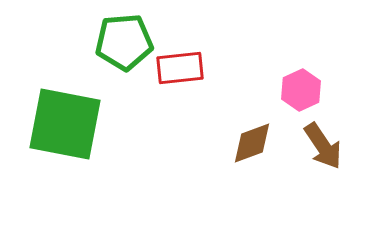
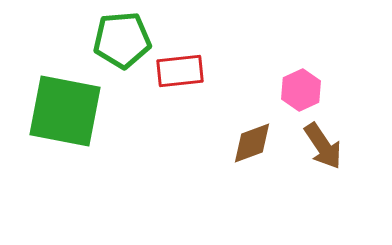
green pentagon: moved 2 px left, 2 px up
red rectangle: moved 3 px down
green square: moved 13 px up
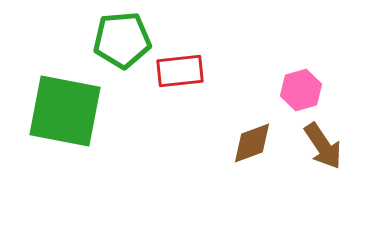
pink hexagon: rotated 9 degrees clockwise
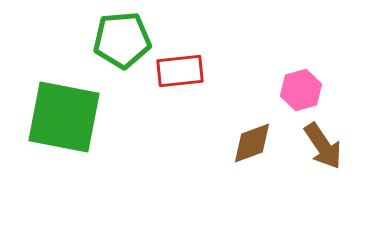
green square: moved 1 px left, 6 px down
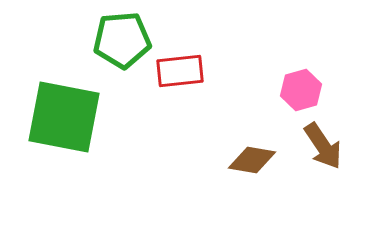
brown diamond: moved 17 px down; rotated 30 degrees clockwise
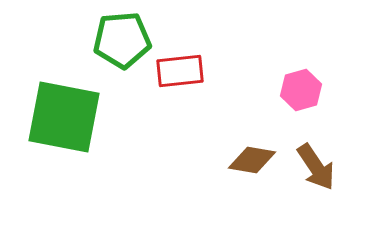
brown arrow: moved 7 px left, 21 px down
